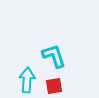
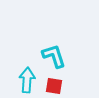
red square: rotated 18 degrees clockwise
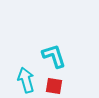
cyan arrow: moved 1 px left; rotated 20 degrees counterclockwise
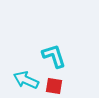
cyan arrow: rotated 50 degrees counterclockwise
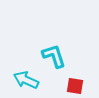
red square: moved 21 px right
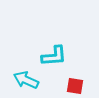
cyan L-shape: rotated 104 degrees clockwise
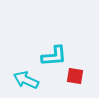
red square: moved 10 px up
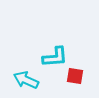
cyan L-shape: moved 1 px right, 1 px down
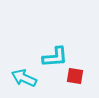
cyan arrow: moved 2 px left, 2 px up
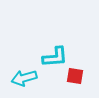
cyan arrow: rotated 40 degrees counterclockwise
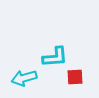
red square: moved 1 px down; rotated 12 degrees counterclockwise
